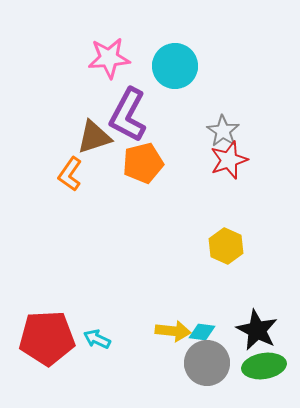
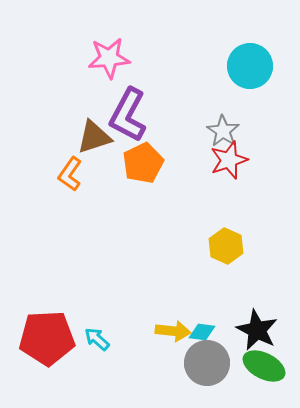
cyan circle: moved 75 px right
orange pentagon: rotated 12 degrees counterclockwise
cyan arrow: rotated 16 degrees clockwise
green ellipse: rotated 36 degrees clockwise
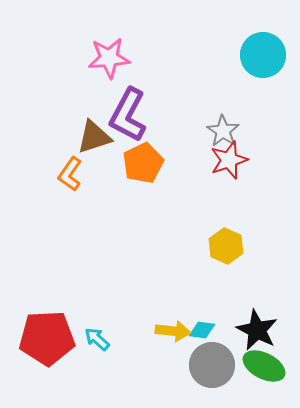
cyan circle: moved 13 px right, 11 px up
cyan diamond: moved 2 px up
gray circle: moved 5 px right, 2 px down
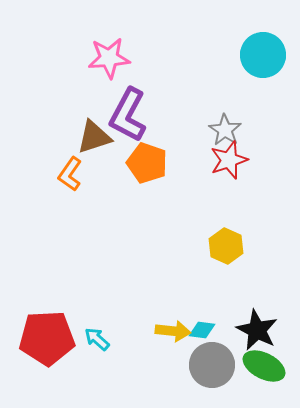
gray star: moved 2 px right, 1 px up
orange pentagon: moved 4 px right; rotated 27 degrees counterclockwise
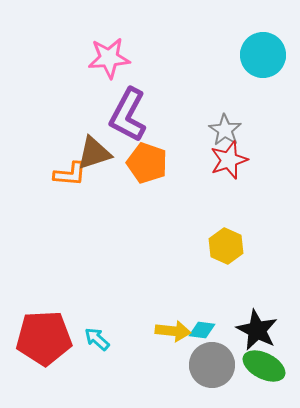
brown triangle: moved 16 px down
orange L-shape: rotated 120 degrees counterclockwise
red pentagon: moved 3 px left
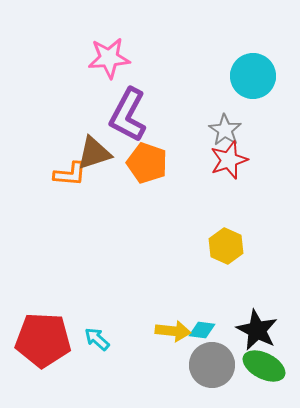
cyan circle: moved 10 px left, 21 px down
red pentagon: moved 1 px left, 2 px down; rotated 6 degrees clockwise
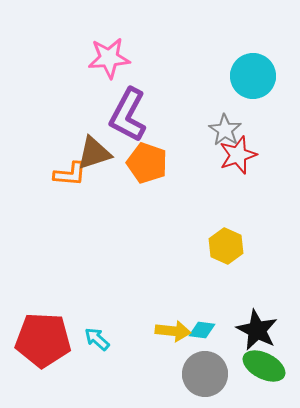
red star: moved 9 px right, 5 px up
gray circle: moved 7 px left, 9 px down
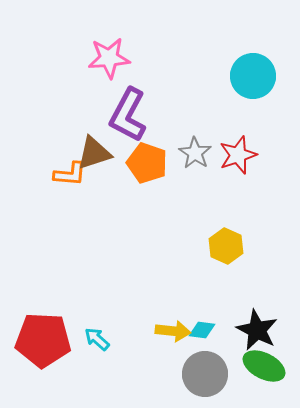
gray star: moved 30 px left, 23 px down
